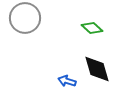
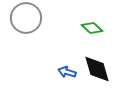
gray circle: moved 1 px right
blue arrow: moved 9 px up
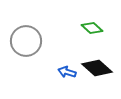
gray circle: moved 23 px down
black diamond: moved 1 px up; rotated 32 degrees counterclockwise
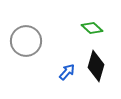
black diamond: moved 1 px left, 2 px up; rotated 64 degrees clockwise
blue arrow: rotated 114 degrees clockwise
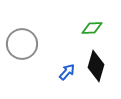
green diamond: rotated 45 degrees counterclockwise
gray circle: moved 4 px left, 3 px down
